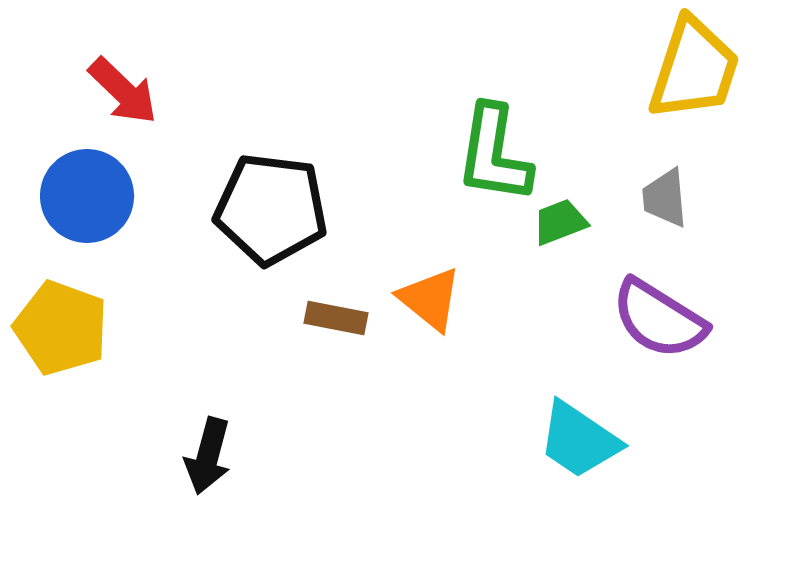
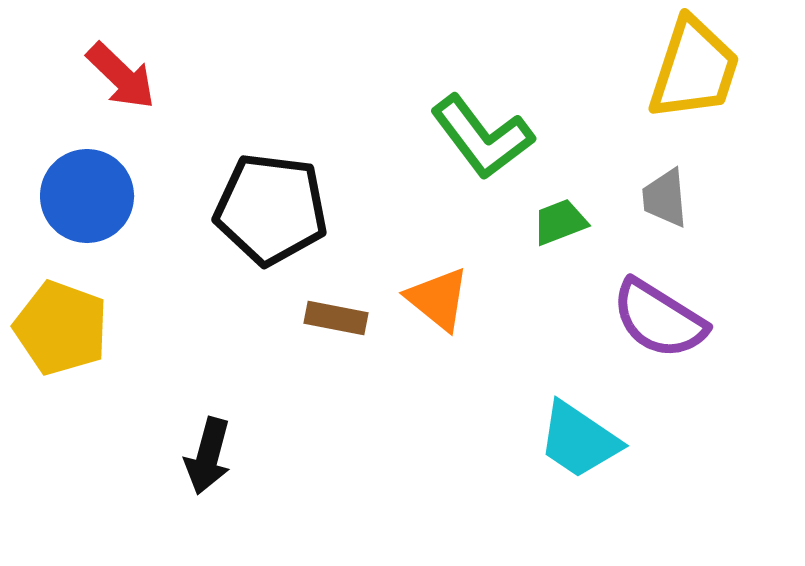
red arrow: moved 2 px left, 15 px up
green L-shape: moved 12 px left, 17 px up; rotated 46 degrees counterclockwise
orange triangle: moved 8 px right
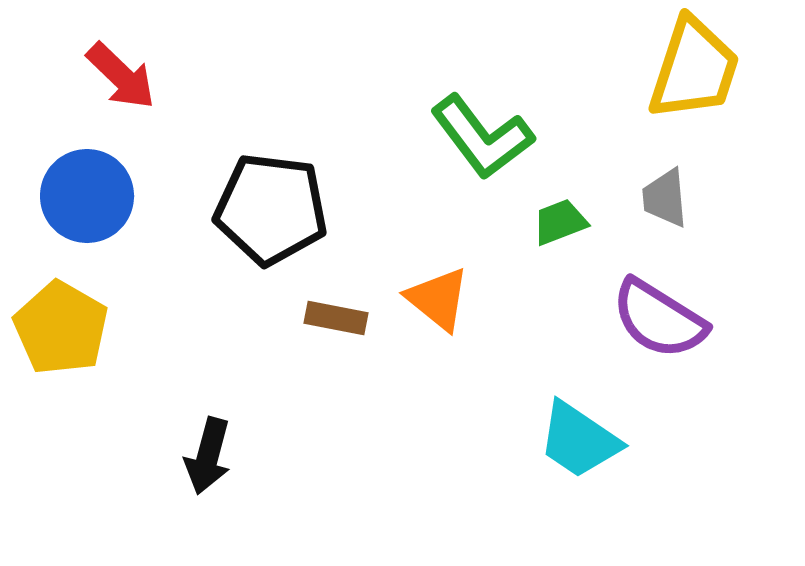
yellow pentagon: rotated 10 degrees clockwise
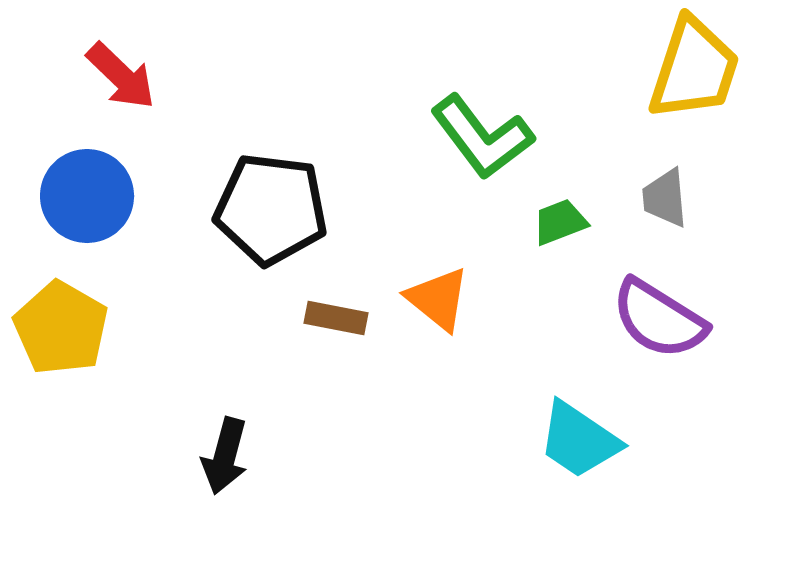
black arrow: moved 17 px right
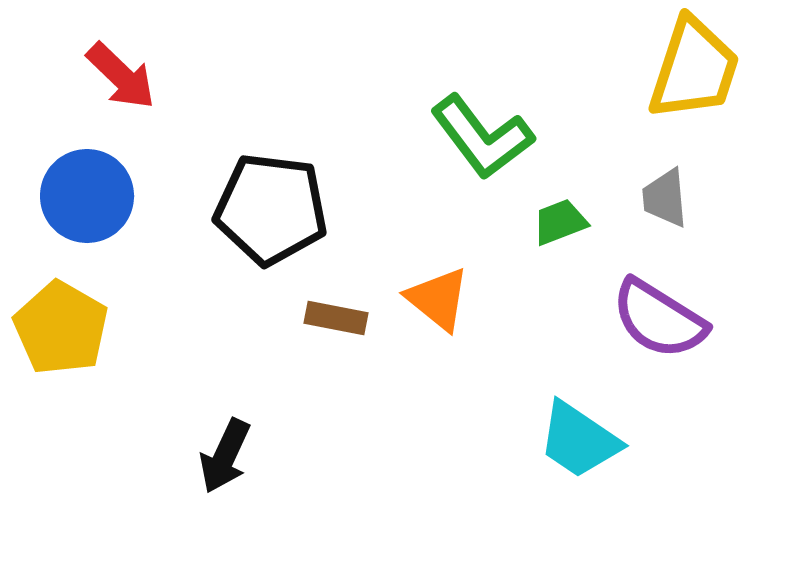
black arrow: rotated 10 degrees clockwise
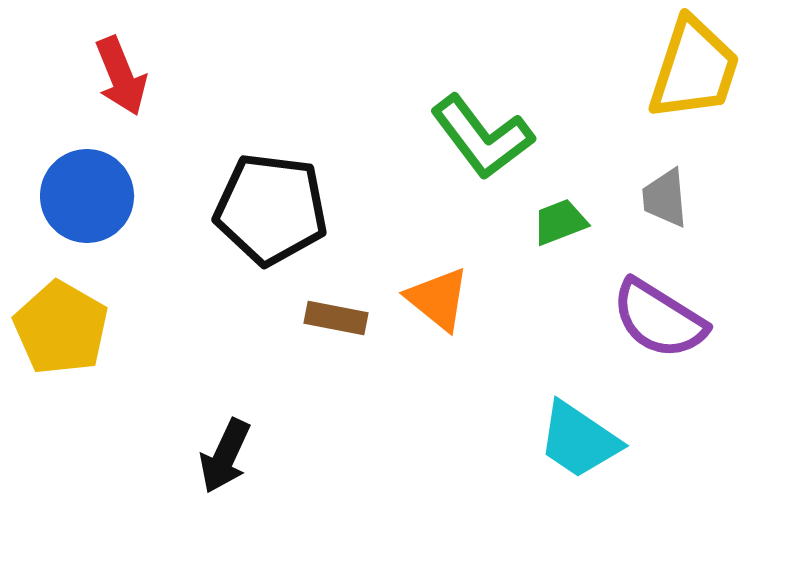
red arrow: rotated 24 degrees clockwise
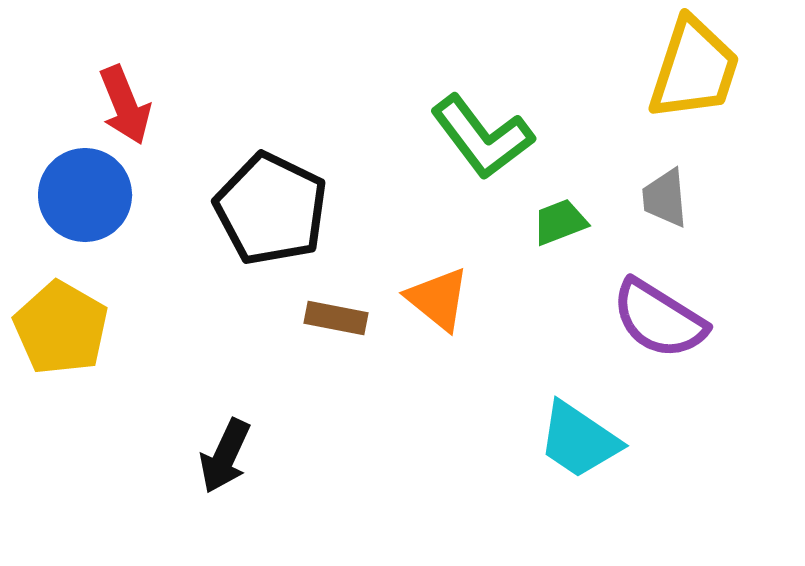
red arrow: moved 4 px right, 29 px down
blue circle: moved 2 px left, 1 px up
black pentagon: rotated 19 degrees clockwise
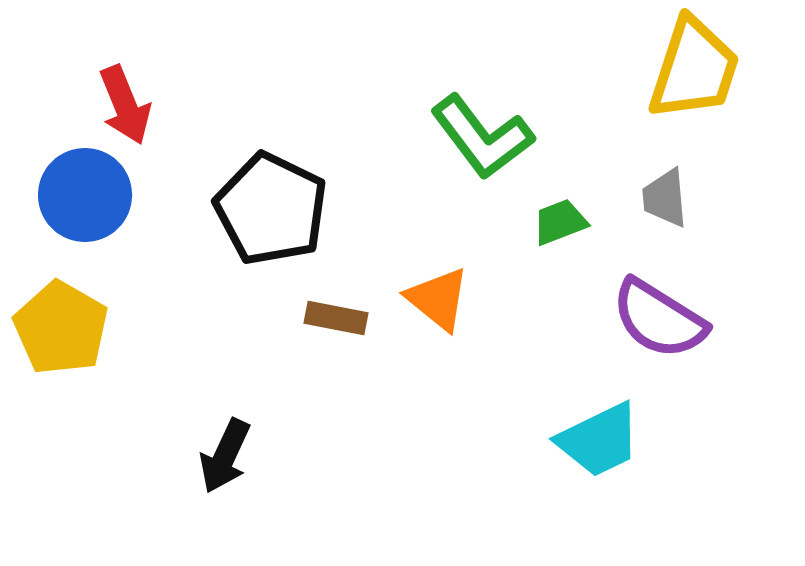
cyan trapezoid: moved 20 px right; rotated 60 degrees counterclockwise
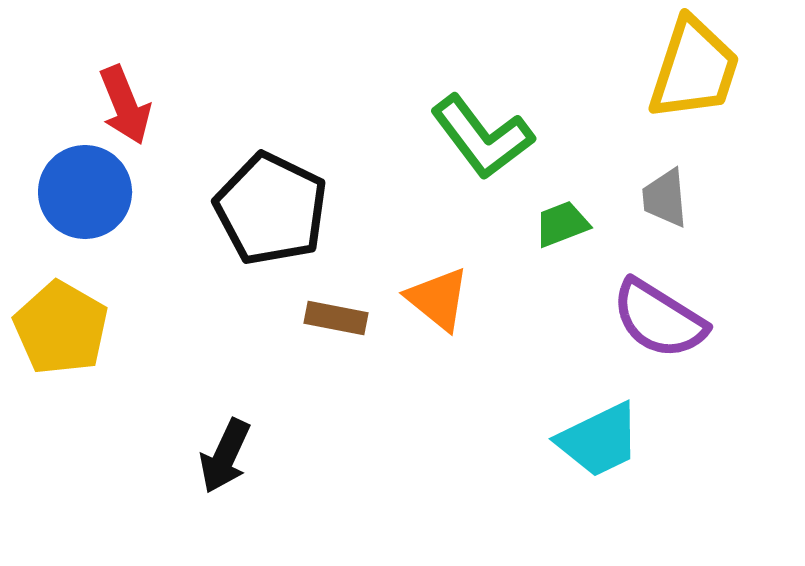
blue circle: moved 3 px up
green trapezoid: moved 2 px right, 2 px down
